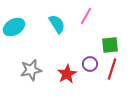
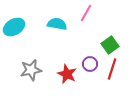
pink line: moved 3 px up
cyan semicircle: rotated 48 degrees counterclockwise
green square: rotated 30 degrees counterclockwise
red star: rotated 18 degrees counterclockwise
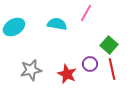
green square: moved 1 px left; rotated 12 degrees counterclockwise
red line: rotated 30 degrees counterclockwise
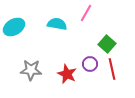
green square: moved 2 px left, 1 px up
gray star: rotated 15 degrees clockwise
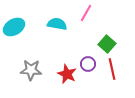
purple circle: moved 2 px left
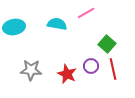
pink line: rotated 30 degrees clockwise
cyan ellipse: rotated 20 degrees clockwise
purple circle: moved 3 px right, 2 px down
red line: moved 1 px right
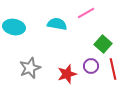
cyan ellipse: rotated 20 degrees clockwise
green square: moved 4 px left
gray star: moved 1 px left, 2 px up; rotated 25 degrees counterclockwise
red star: rotated 30 degrees clockwise
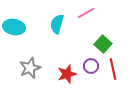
cyan semicircle: rotated 84 degrees counterclockwise
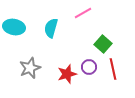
pink line: moved 3 px left
cyan semicircle: moved 6 px left, 4 px down
purple circle: moved 2 px left, 1 px down
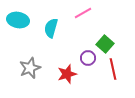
cyan ellipse: moved 4 px right, 7 px up
green square: moved 2 px right
purple circle: moved 1 px left, 9 px up
